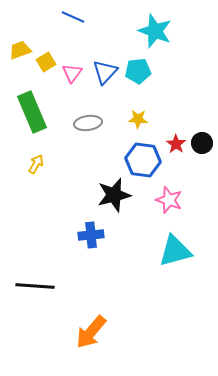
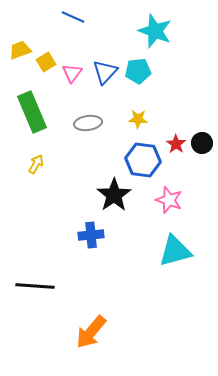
black star: rotated 20 degrees counterclockwise
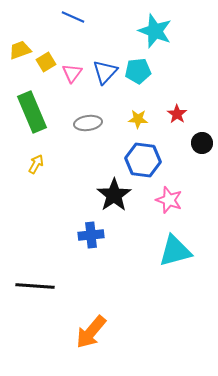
red star: moved 1 px right, 30 px up
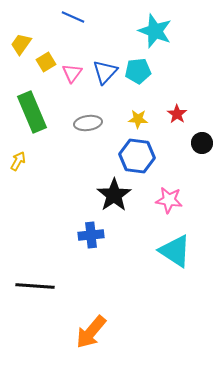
yellow trapezoid: moved 1 px right, 6 px up; rotated 35 degrees counterclockwise
blue hexagon: moved 6 px left, 4 px up
yellow arrow: moved 18 px left, 3 px up
pink star: rotated 12 degrees counterclockwise
cyan triangle: rotated 48 degrees clockwise
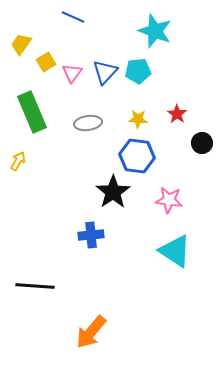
black star: moved 1 px left, 3 px up
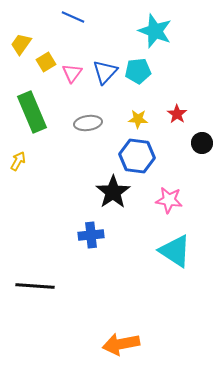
orange arrow: moved 30 px right, 12 px down; rotated 39 degrees clockwise
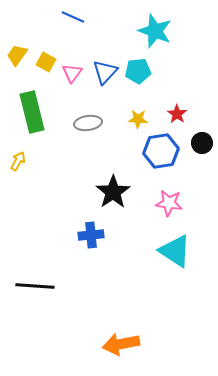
yellow trapezoid: moved 4 px left, 11 px down
yellow square: rotated 30 degrees counterclockwise
green rectangle: rotated 9 degrees clockwise
blue hexagon: moved 24 px right, 5 px up; rotated 16 degrees counterclockwise
pink star: moved 3 px down
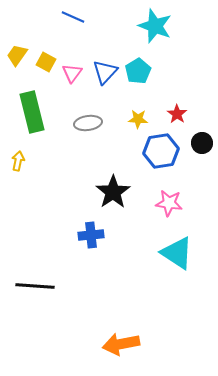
cyan star: moved 5 px up
cyan pentagon: rotated 25 degrees counterclockwise
yellow arrow: rotated 18 degrees counterclockwise
cyan triangle: moved 2 px right, 2 px down
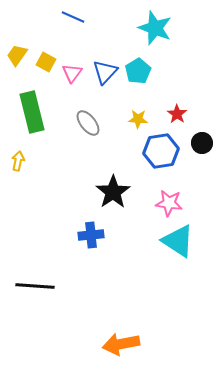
cyan star: moved 2 px down
gray ellipse: rotated 60 degrees clockwise
cyan triangle: moved 1 px right, 12 px up
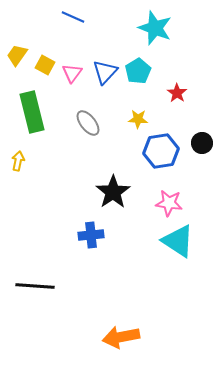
yellow square: moved 1 px left, 3 px down
red star: moved 21 px up
orange arrow: moved 7 px up
